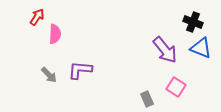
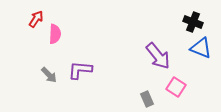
red arrow: moved 1 px left, 2 px down
purple arrow: moved 7 px left, 6 px down
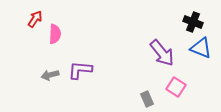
red arrow: moved 1 px left
purple arrow: moved 4 px right, 3 px up
gray arrow: moved 1 px right; rotated 120 degrees clockwise
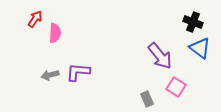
pink semicircle: moved 1 px up
blue triangle: moved 1 px left; rotated 15 degrees clockwise
purple arrow: moved 2 px left, 3 px down
purple L-shape: moved 2 px left, 2 px down
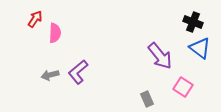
purple L-shape: rotated 45 degrees counterclockwise
pink square: moved 7 px right
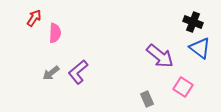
red arrow: moved 1 px left, 1 px up
purple arrow: rotated 12 degrees counterclockwise
gray arrow: moved 1 px right, 2 px up; rotated 24 degrees counterclockwise
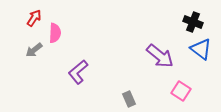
blue triangle: moved 1 px right, 1 px down
gray arrow: moved 17 px left, 23 px up
pink square: moved 2 px left, 4 px down
gray rectangle: moved 18 px left
